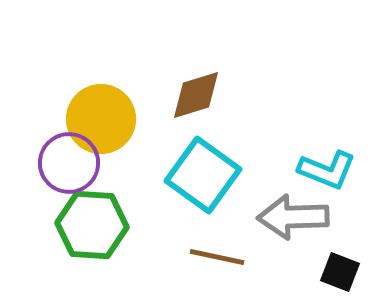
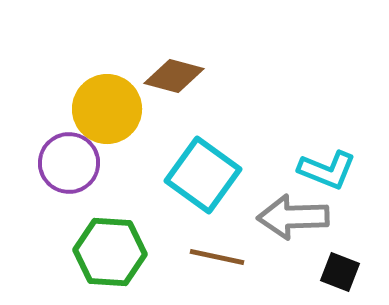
brown diamond: moved 22 px left, 19 px up; rotated 32 degrees clockwise
yellow circle: moved 6 px right, 10 px up
green hexagon: moved 18 px right, 27 px down
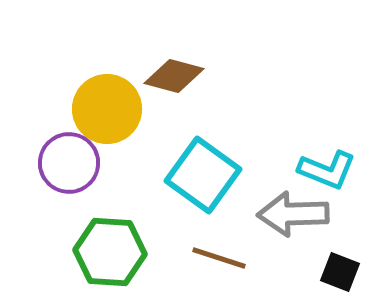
gray arrow: moved 3 px up
brown line: moved 2 px right, 1 px down; rotated 6 degrees clockwise
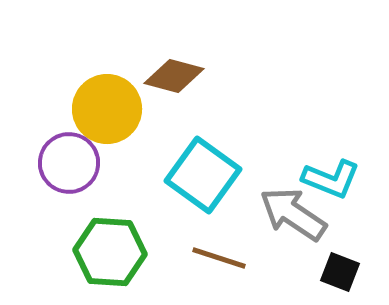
cyan L-shape: moved 4 px right, 9 px down
gray arrow: rotated 36 degrees clockwise
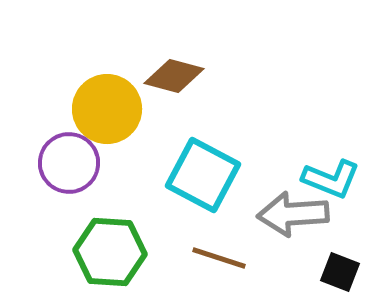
cyan square: rotated 8 degrees counterclockwise
gray arrow: rotated 38 degrees counterclockwise
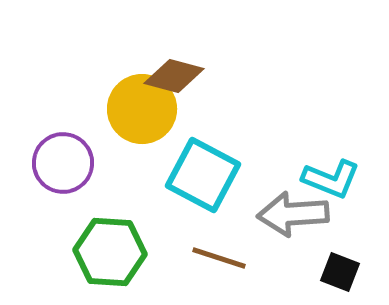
yellow circle: moved 35 px right
purple circle: moved 6 px left
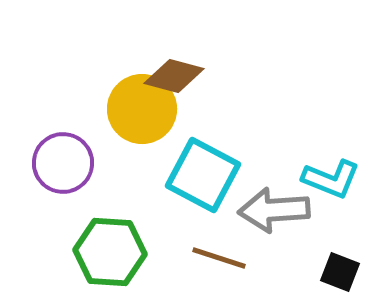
gray arrow: moved 19 px left, 4 px up
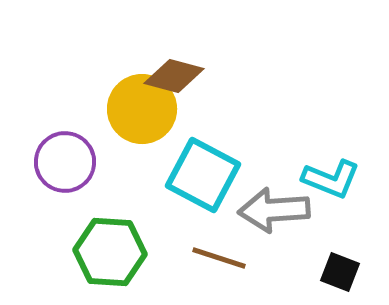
purple circle: moved 2 px right, 1 px up
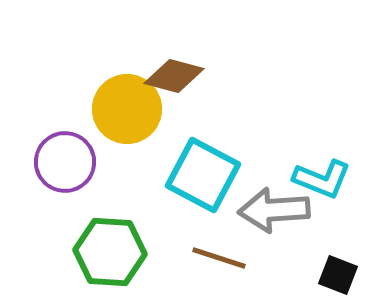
yellow circle: moved 15 px left
cyan L-shape: moved 9 px left
black square: moved 2 px left, 3 px down
